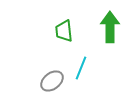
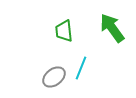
green arrow: moved 2 px right, 1 px down; rotated 36 degrees counterclockwise
gray ellipse: moved 2 px right, 4 px up
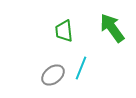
gray ellipse: moved 1 px left, 2 px up
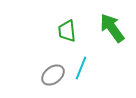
green trapezoid: moved 3 px right
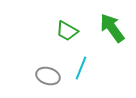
green trapezoid: rotated 55 degrees counterclockwise
gray ellipse: moved 5 px left, 1 px down; rotated 55 degrees clockwise
